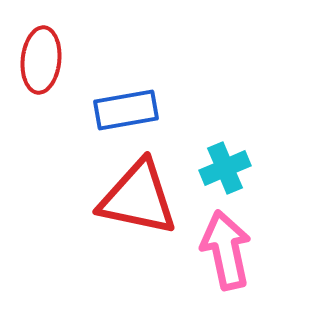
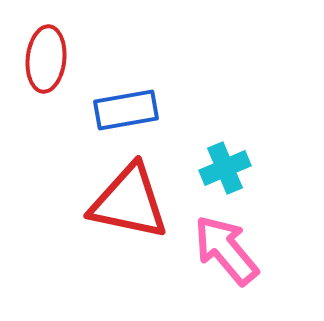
red ellipse: moved 5 px right, 1 px up
red triangle: moved 9 px left, 4 px down
pink arrow: rotated 28 degrees counterclockwise
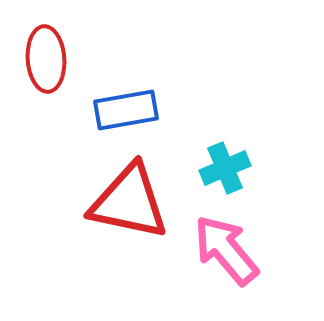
red ellipse: rotated 10 degrees counterclockwise
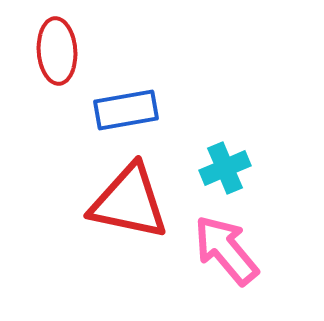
red ellipse: moved 11 px right, 8 px up
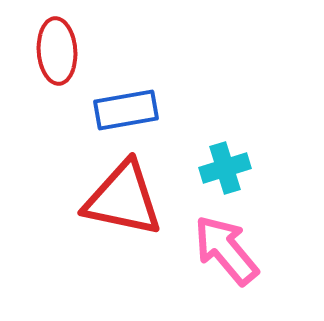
cyan cross: rotated 6 degrees clockwise
red triangle: moved 6 px left, 3 px up
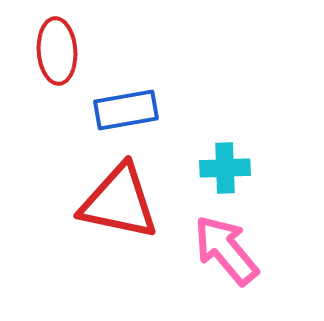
cyan cross: rotated 15 degrees clockwise
red triangle: moved 4 px left, 3 px down
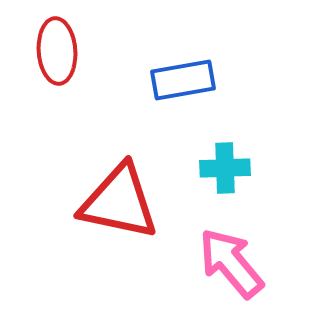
blue rectangle: moved 57 px right, 30 px up
pink arrow: moved 5 px right, 13 px down
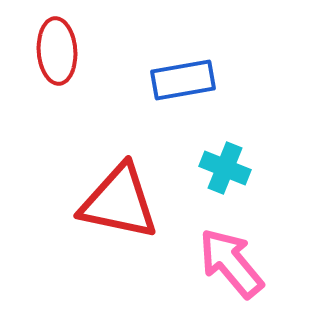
cyan cross: rotated 24 degrees clockwise
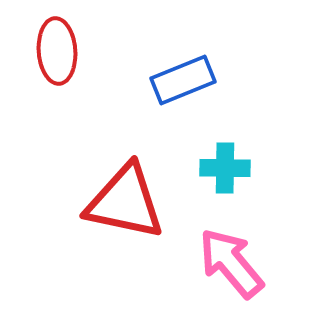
blue rectangle: rotated 12 degrees counterclockwise
cyan cross: rotated 21 degrees counterclockwise
red triangle: moved 6 px right
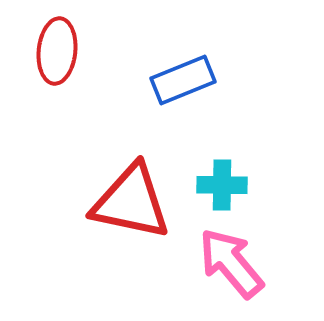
red ellipse: rotated 10 degrees clockwise
cyan cross: moved 3 px left, 17 px down
red triangle: moved 6 px right
